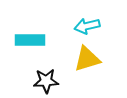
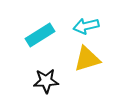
cyan arrow: moved 1 px left
cyan rectangle: moved 10 px right, 5 px up; rotated 32 degrees counterclockwise
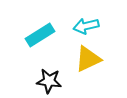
yellow triangle: moved 1 px right; rotated 8 degrees counterclockwise
black star: moved 3 px right; rotated 10 degrees clockwise
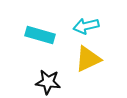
cyan rectangle: rotated 48 degrees clockwise
black star: moved 1 px left, 1 px down
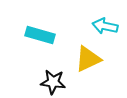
cyan arrow: moved 19 px right; rotated 25 degrees clockwise
black star: moved 5 px right
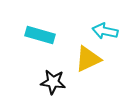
cyan arrow: moved 5 px down
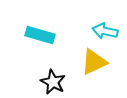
yellow triangle: moved 6 px right, 3 px down
black star: rotated 20 degrees clockwise
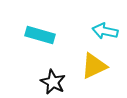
yellow triangle: moved 4 px down
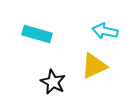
cyan rectangle: moved 3 px left, 1 px up
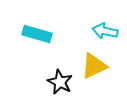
black star: moved 7 px right
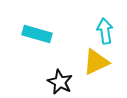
cyan arrow: rotated 70 degrees clockwise
yellow triangle: moved 2 px right, 4 px up
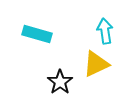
yellow triangle: moved 2 px down
black star: rotated 10 degrees clockwise
